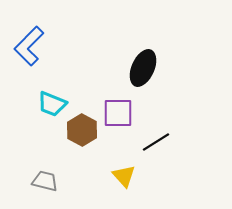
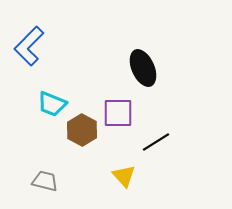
black ellipse: rotated 48 degrees counterclockwise
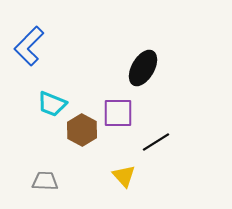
black ellipse: rotated 54 degrees clockwise
gray trapezoid: rotated 12 degrees counterclockwise
